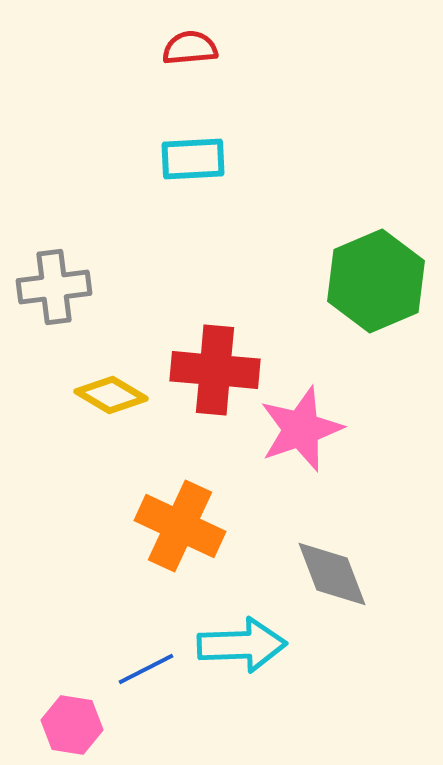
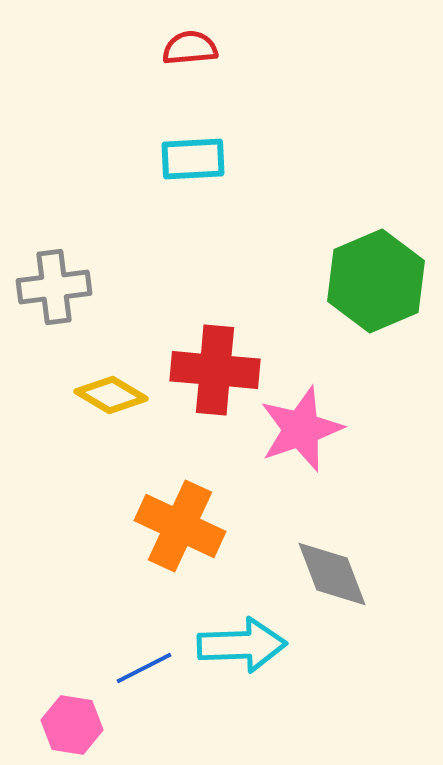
blue line: moved 2 px left, 1 px up
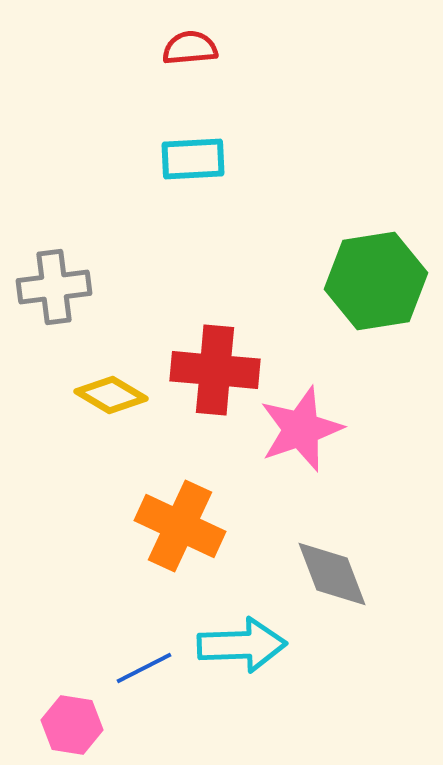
green hexagon: rotated 14 degrees clockwise
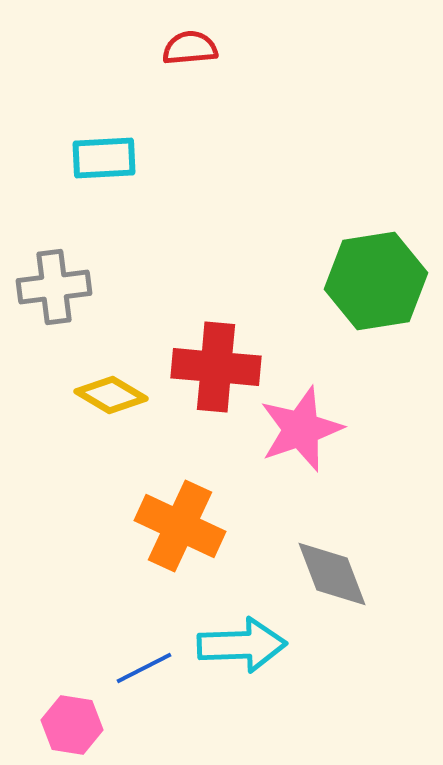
cyan rectangle: moved 89 px left, 1 px up
red cross: moved 1 px right, 3 px up
